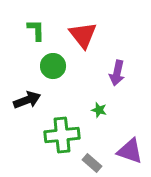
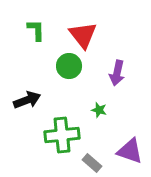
green circle: moved 16 px right
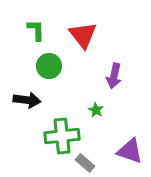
green circle: moved 20 px left
purple arrow: moved 3 px left, 3 px down
black arrow: rotated 28 degrees clockwise
green star: moved 3 px left; rotated 14 degrees clockwise
green cross: moved 1 px down
gray rectangle: moved 7 px left
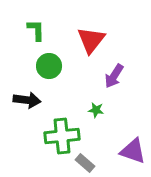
red triangle: moved 8 px right, 5 px down; rotated 16 degrees clockwise
purple arrow: rotated 20 degrees clockwise
green star: rotated 21 degrees counterclockwise
purple triangle: moved 3 px right
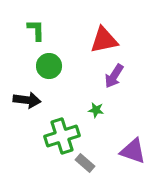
red triangle: moved 13 px right; rotated 40 degrees clockwise
green cross: rotated 12 degrees counterclockwise
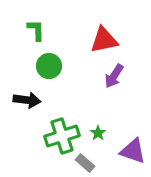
green star: moved 2 px right, 23 px down; rotated 28 degrees clockwise
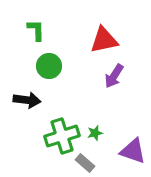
green star: moved 3 px left; rotated 21 degrees clockwise
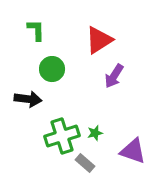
red triangle: moved 5 px left; rotated 20 degrees counterclockwise
green circle: moved 3 px right, 3 px down
black arrow: moved 1 px right, 1 px up
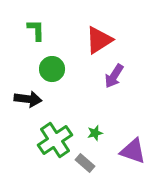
green cross: moved 7 px left, 4 px down; rotated 16 degrees counterclockwise
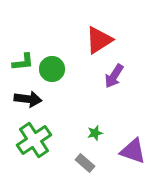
green L-shape: moved 13 px left, 32 px down; rotated 85 degrees clockwise
green cross: moved 21 px left
